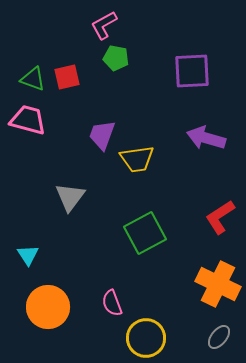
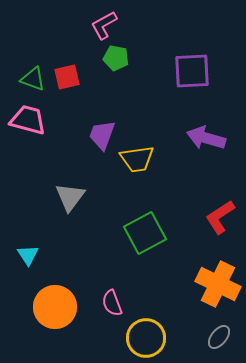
orange circle: moved 7 px right
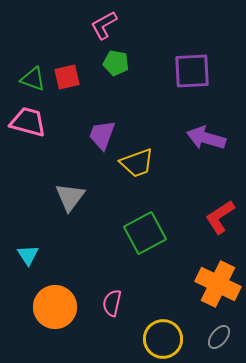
green pentagon: moved 5 px down
pink trapezoid: moved 2 px down
yellow trapezoid: moved 4 px down; rotated 12 degrees counterclockwise
pink semicircle: rotated 32 degrees clockwise
yellow circle: moved 17 px right, 1 px down
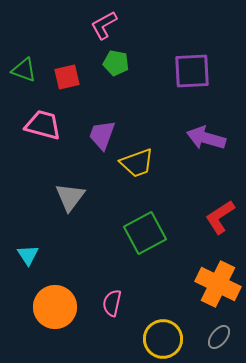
green triangle: moved 9 px left, 9 px up
pink trapezoid: moved 15 px right, 3 px down
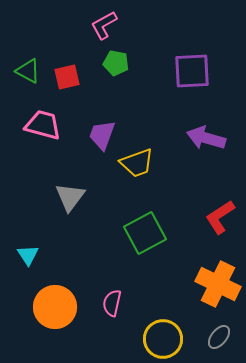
green triangle: moved 4 px right, 1 px down; rotated 8 degrees clockwise
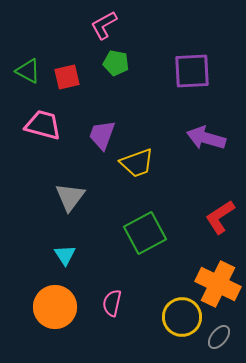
cyan triangle: moved 37 px right
yellow circle: moved 19 px right, 22 px up
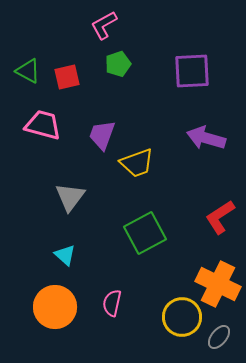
green pentagon: moved 2 px right, 1 px down; rotated 30 degrees counterclockwise
cyan triangle: rotated 15 degrees counterclockwise
